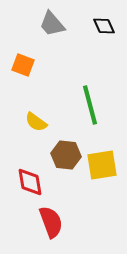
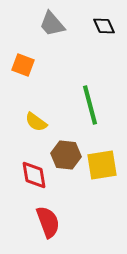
red diamond: moved 4 px right, 7 px up
red semicircle: moved 3 px left
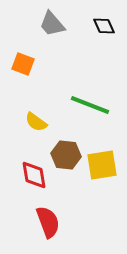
orange square: moved 1 px up
green line: rotated 54 degrees counterclockwise
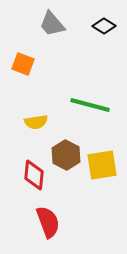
black diamond: rotated 35 degrees counterclockwise
green line: rotated 6 degrees counterclockwise
yellow semicircle: rotated 45 degrees counterclockwise
brown hexagon: rotated 20 degrees clockwise
red diamond: rotated 16 degrees clockwise
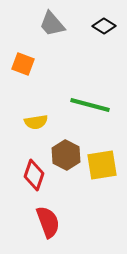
red diamond: rotated 12 degrees clockwise
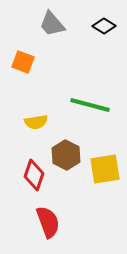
orange square: moved 2 px up
yellow square: moved 3 px right, 4 px down
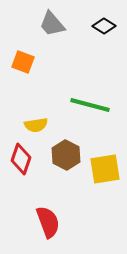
yellow semicircle: moved 3 px down
red diamond: moved 13 px left, 16 px up
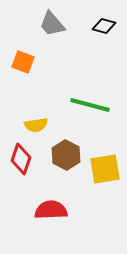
black diamond: rotated 15 degrees counterclockwise
red semicircle: moved 3 px right, 12 px up; rotated 72 degrees counterclockwise
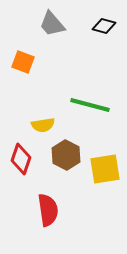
yellow semicircle: moved 7 px right
red semicircle: moved 3 px left; rotated 84 degrees clockwise
